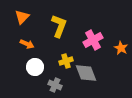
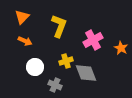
orange arrow: moved 2 px left, 3 px up
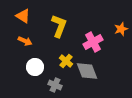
orange triangle: moved 1 px right, 1 px up; rotated 42 degrees counterclockwise
pink cross: moved 2 px down
orange star: moved 19 px up; rotated 24 degrees clockwise
yellow cross: rotated 32 degrees counterclockwise
gray diamond: moved 1 px right, 2 px up
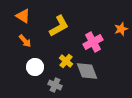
yellow L-shape: rotated 40 degrees clockwise
orange arrow: rotated 24 degrees clockwise
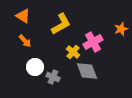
yellow L-shape: moved 2 px right, 2 px up
yellow cross: moved 7 px right, 9 px up
gray cross: moved 2 px left, 8 px up
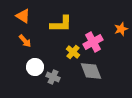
yellow L-shape: rotated 30 degrees clockwise
gray diamond: moved 4 px right
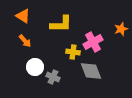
yellow cross: rotated 32 degrees counterclockwise
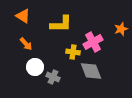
orange arrow: moved 1 px right, 3 px down
